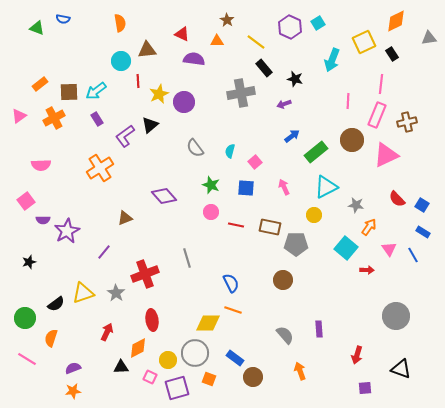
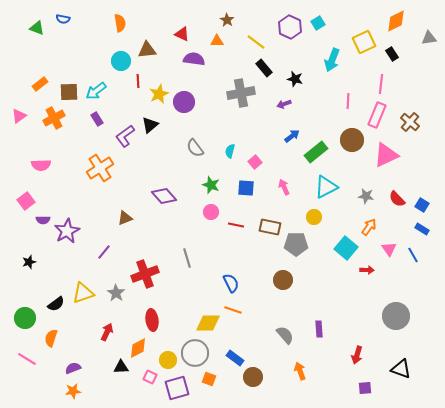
brown cross at (407, 122): moved 3 px right; rotated 36 degrees counterclockwise
gray star at (356, 205): moved 10 px right, 9 px up
yellow circle at (314, 215): moved 2 px down
blue rectangle at (423, 232): moved 1 px left, 3 px up
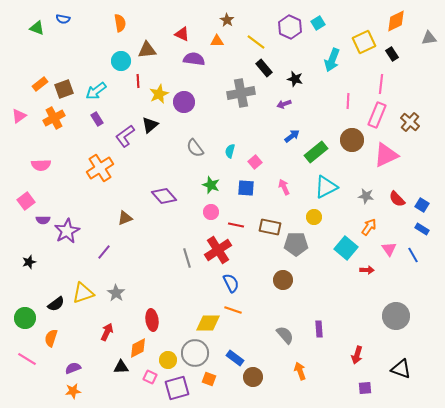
brown square at (69, 92): moved 5 px left, 3 px up; rotated 18 degrees counterclockwise
red cross at (145, 274): moved 73 px right, 24 px up; rotated 12 degrees counterclockwise
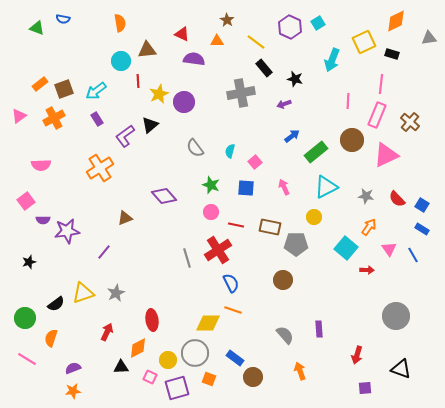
black rectangle at (392, 54): rotated 40 degrees counterclockwise
purple star at (67, 231): rotated 20 degrees clockwise
gray star at (116, 293): rotated 12 degrees clockwise
